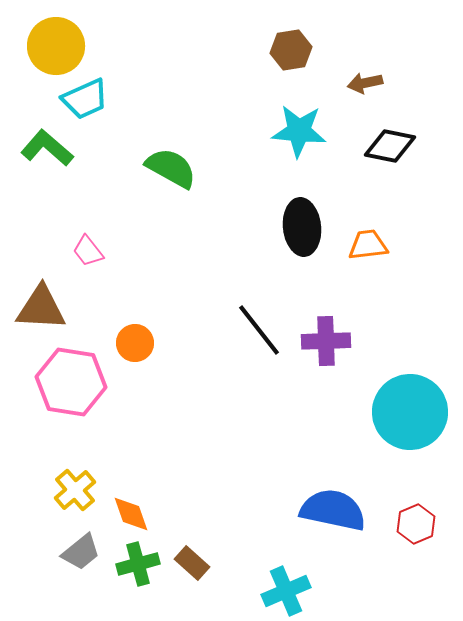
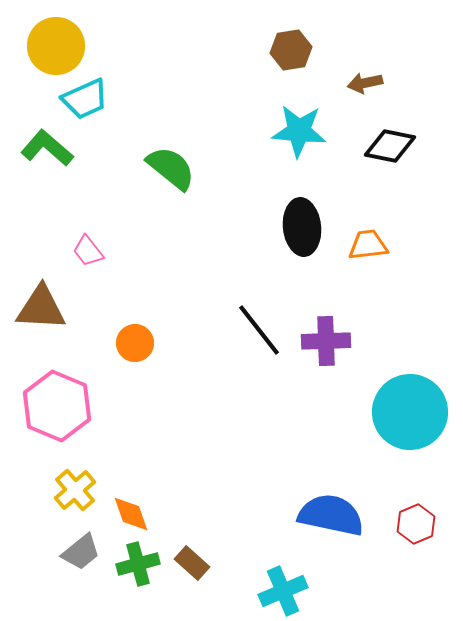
green semicircle: rotated 10 degrees clockwise
pink hexagon: moved 14 px left, 24 px down; rotated 14 degrees clockwise
blue semicircle: moved 2 px left, 5 px down
cyan cross: moved 3 px left
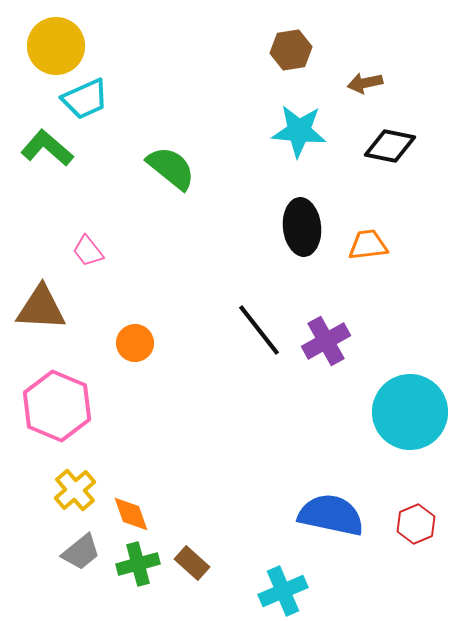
purple cross: rotated 27 degrees counterclockwise
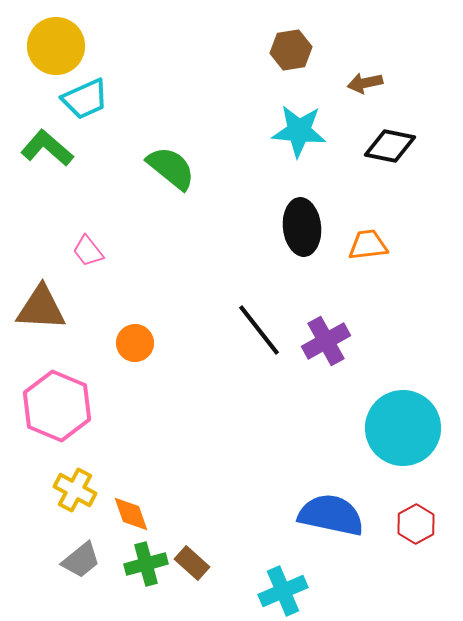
cyan circle: moved 7 px left, 16 px down
yellow cross: rotated 21 degrees counterclockwise
red hexagon: rotated 6 degrees counterclockwise
gray trapezoid: moved 8 px down
green cross: moved 8 px right
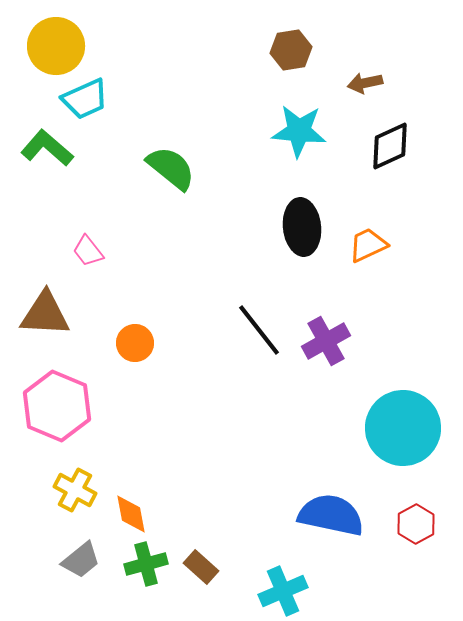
black diamond: rotated 36 degrees counterclockwise
orange trapezoid: rotated 18 degrees counterclockwise
brown triangle: moved 4 px right, 6 px down
orange diamond: rotated 9 degrees clockwise
brown rectangle: moved 9 px right, 4 px down
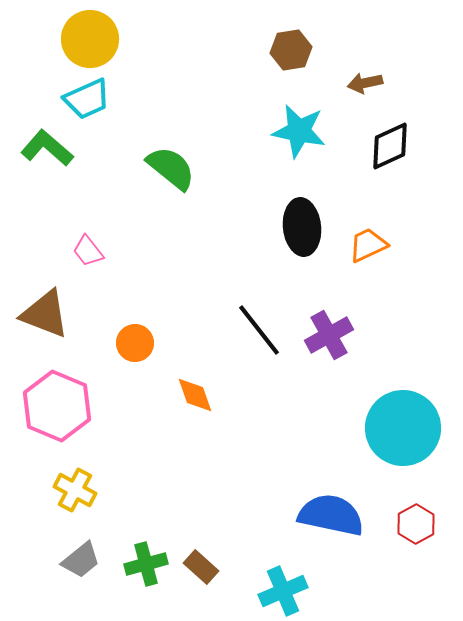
yellow circle: moved 34 px right, 7 px up
cyan trapezoid: moved 2 px right
cyan star: rotated 6 degrees clockwise
brown triangle: rotated 18 degrees clockwise
purple cross: moved 3 px right, 6 px up
orange diamond: moved 64 px right, 119 px up; rotated 9 degrees counterclockwise
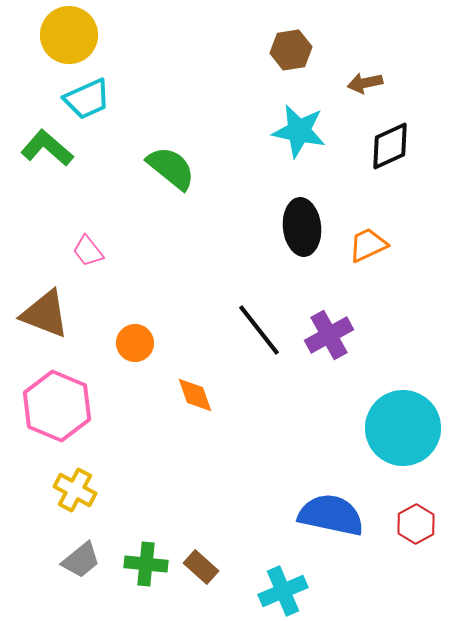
yellow circle: moved 21 px left, 4 px up
green cross: rotated 21 degrees clockwise
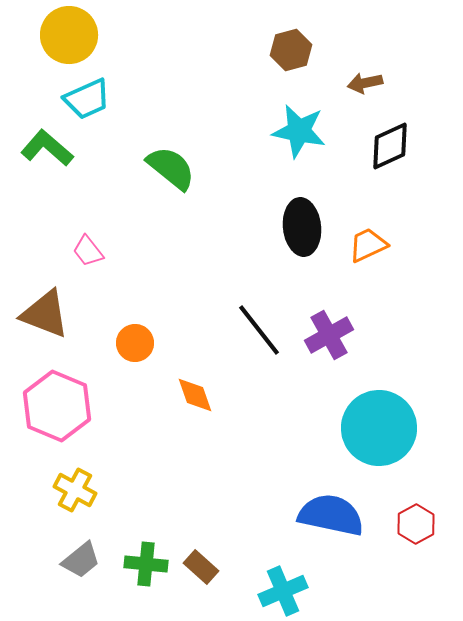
brown hexagon: rotated 6 degrees counterclockwise
cyan circle: moved 24 px left
